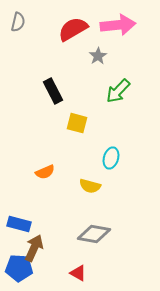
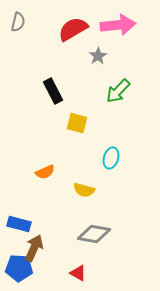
yellow semicircle: moved 6 px left, 4 px down
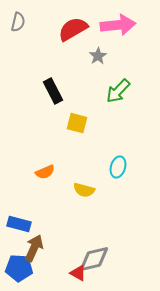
cyan ellipse: moved 7 px right, 9 px down
gray diamond: moved 25 px down; rotated 24 degrees counterclockwise
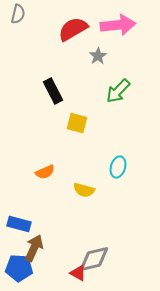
gray semicircle: moved 8 px up
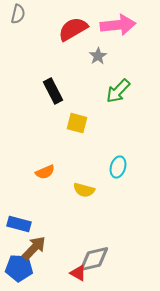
brown arrow: rotated 20 degrees clockwise
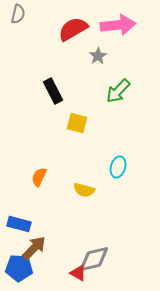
orange semicircle: moved 6 px left, 5 px down; rotated 138 degrees clockwise
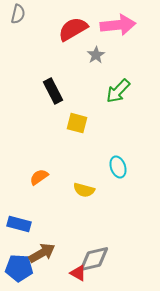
gray star: moved 2 px left, 1 px up
cyan ellipse: rotated 35 degrees counterclockwise
orange semicircle: rotated 30 degrees clockwise
brown arrow: moved 8 px right, 5 px down; rotated 16 degrees clockwise
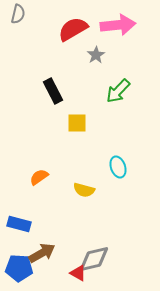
yellow square: rotated 15 degrees counterclockwise
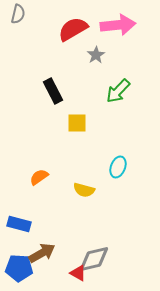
cyan ellipse: rotated 40 degrees clockwise
